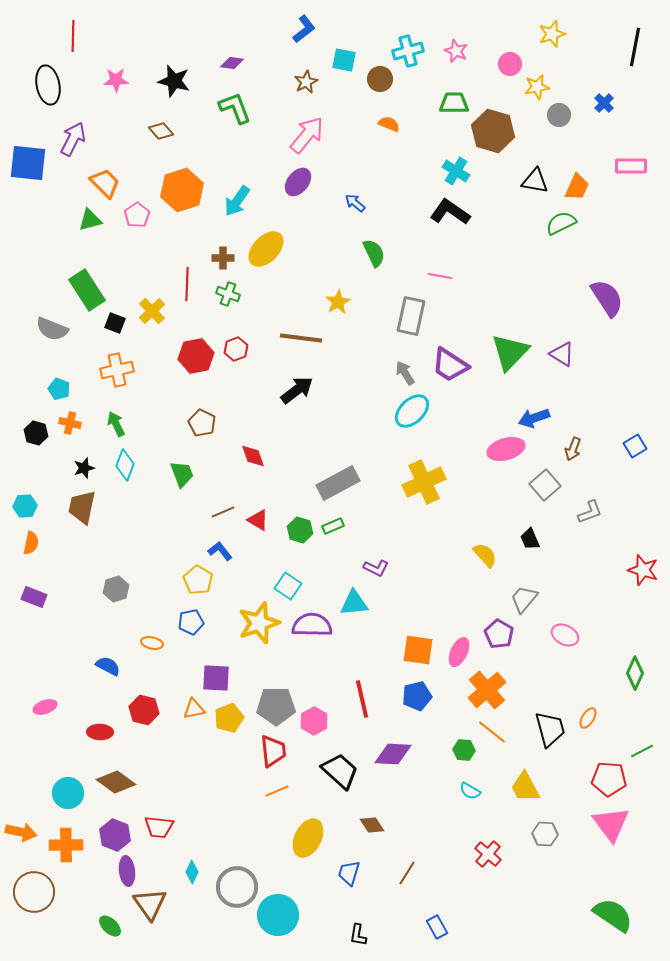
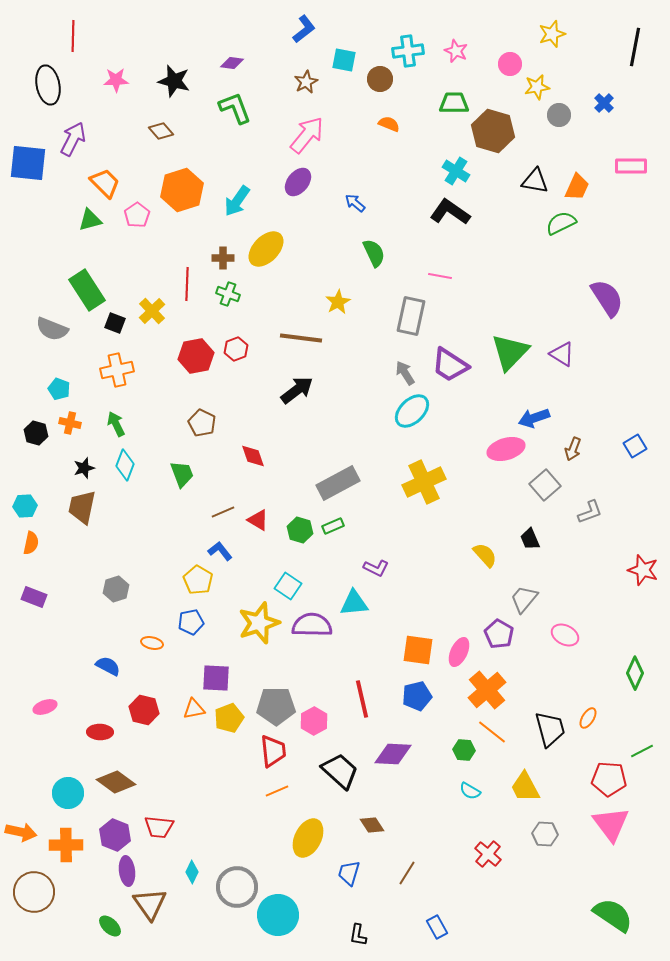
cyan cross at (408, 51): rotated 8 degrees clockwise
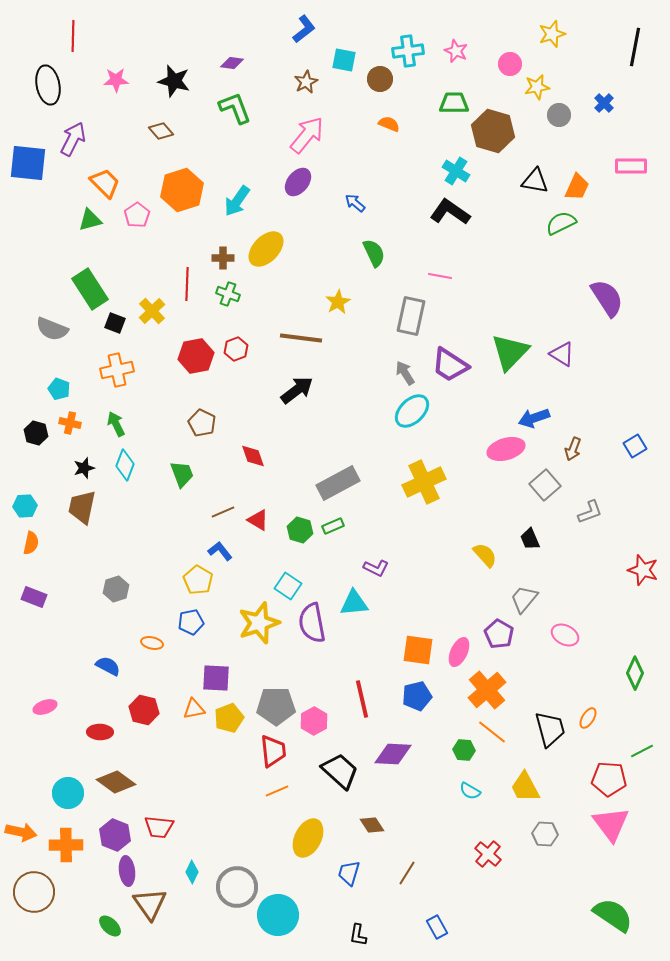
green rectangle at (87, 290): moved 3 px right, 1 px up
purple semicircle at (312, 625): moved 2 px up; rotated 102 degrees counterclockwise
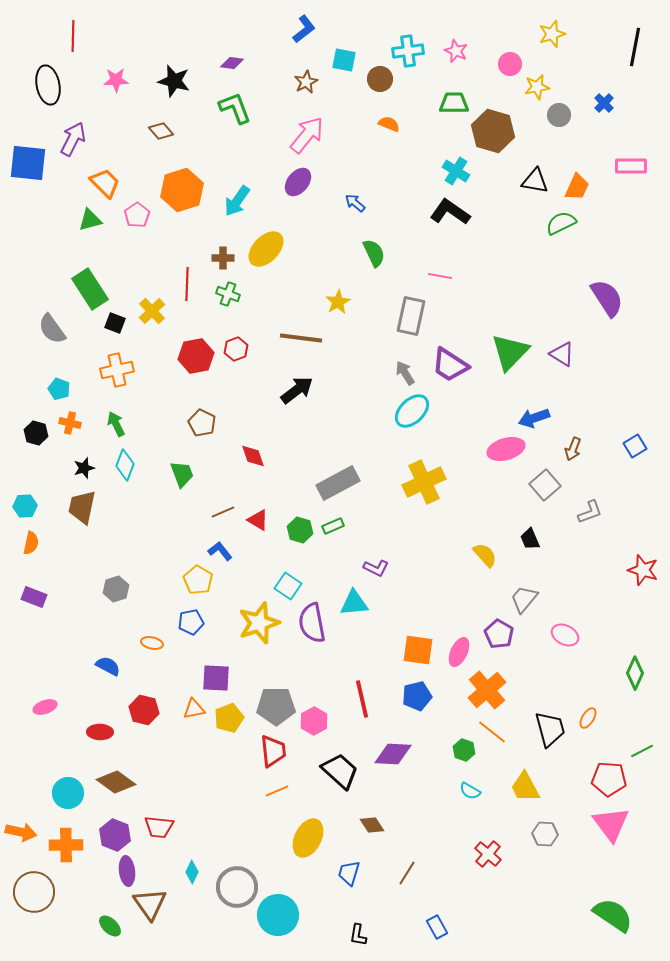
gray semicircle at (52, 329): rotated 32 degrees clockwise
green hexagon at (464, 750): rotated 15 degrees clockwise
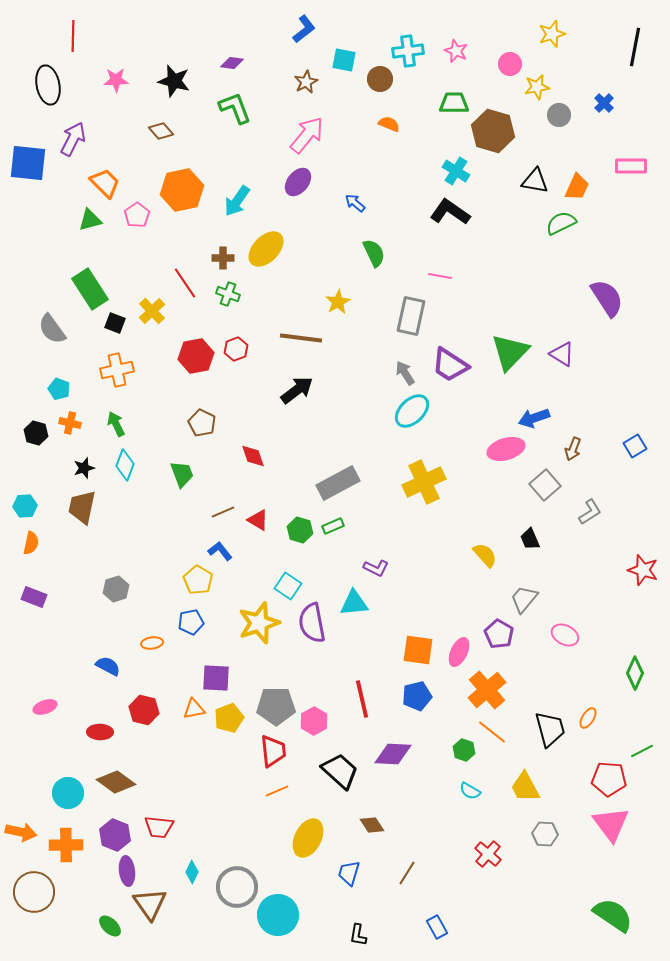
orange hexagon at (182, 190): rotated 6 degrees clockwise
red line at (187, 284): moved 2 px left, 1 px up; rotated 36 degrees counterclockwise
gray L-shape at (590, 512): rotated 12 degrees counterclockwise
orange ellipse at (152, 643): rotated 20 degrees counterclockwise
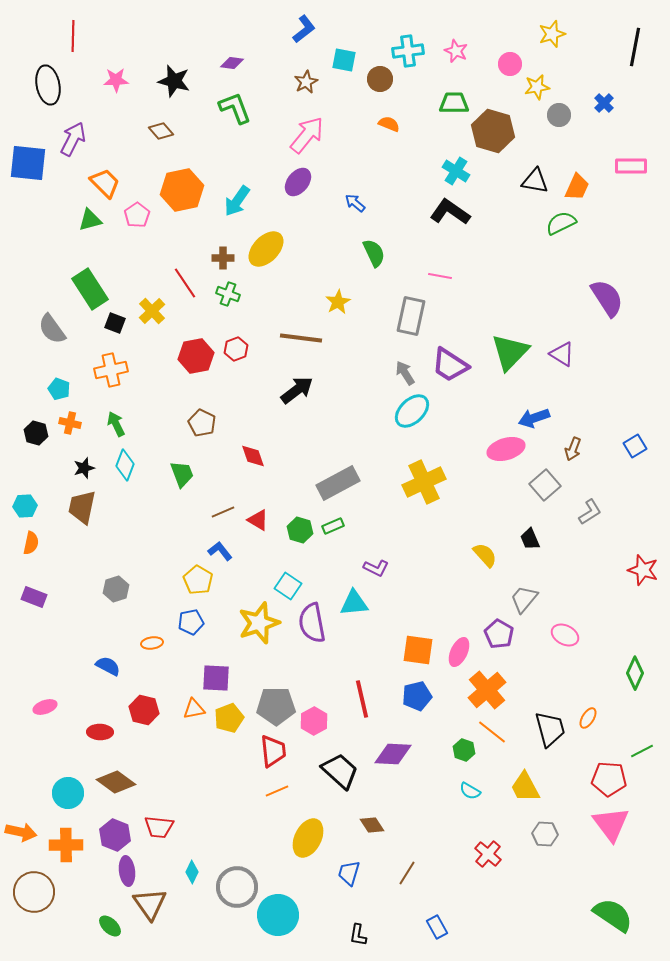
orange cross at (117, 370): moved 6 px left
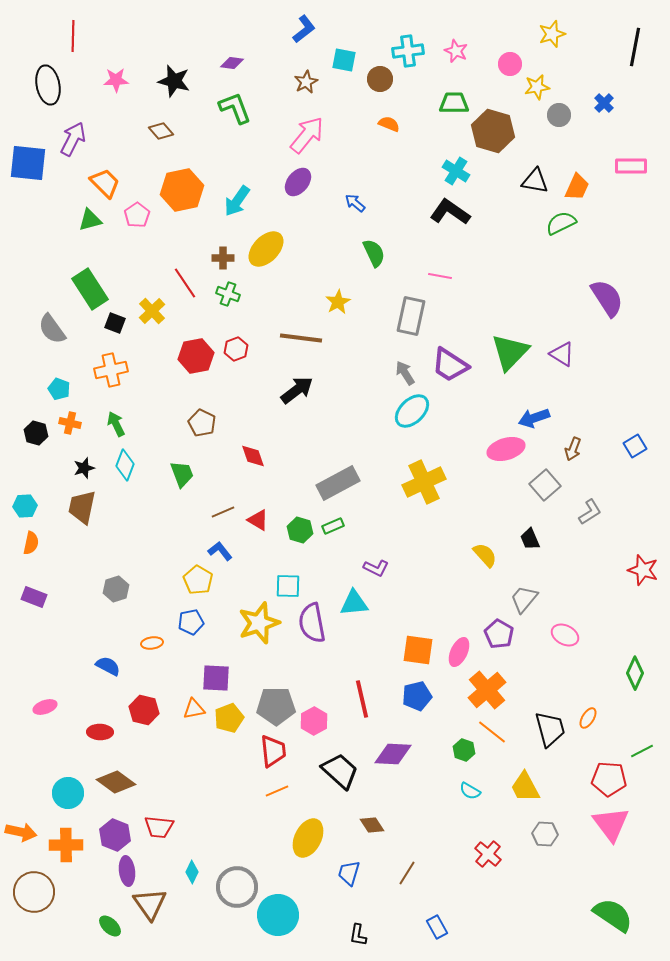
cyan square at (288, 586): rotated 32 degrees counterclockwise
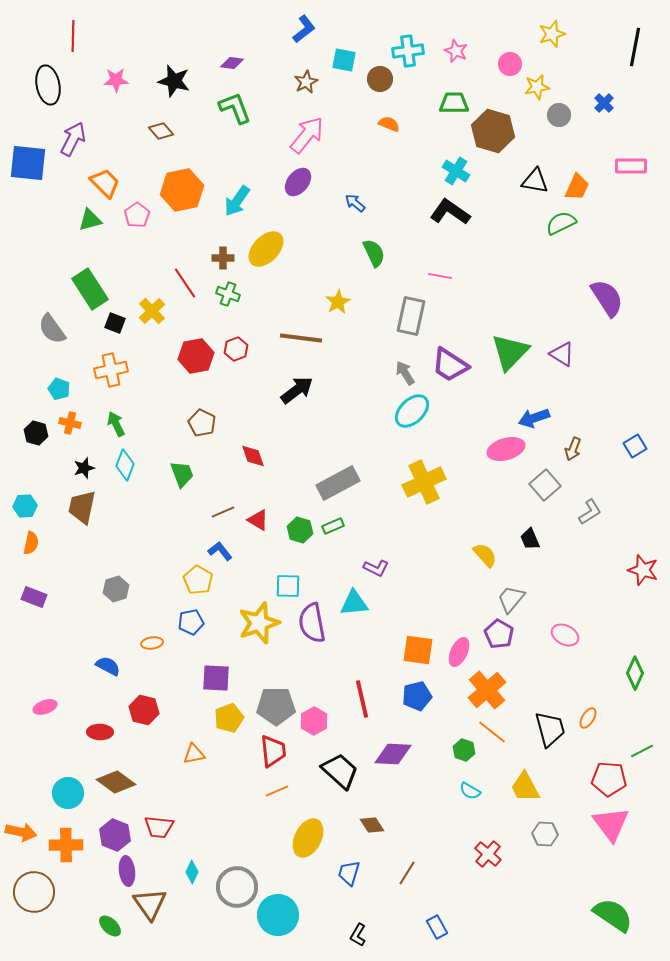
gray trapezoid at (524, 599): moved 13 px left
orange triangle at (194, 709): moved 45 px down
black L-shape at (358, 935): rotated 20 degrees clockwise
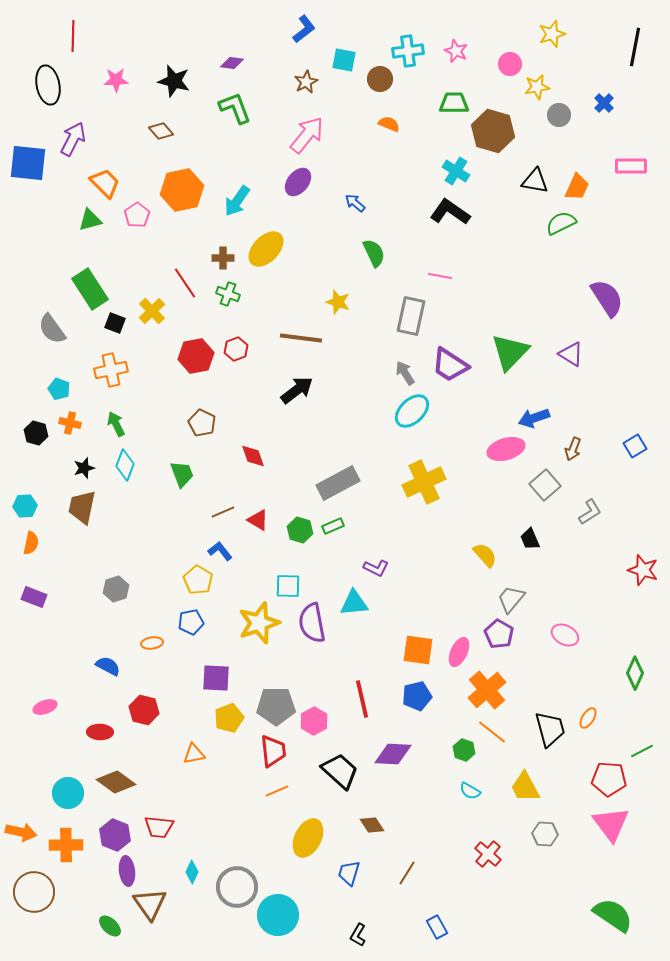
yellow star at (338, 302): rotated 25 degrees counterclockwise
purple triangle at (562, 354): moved 9 px right
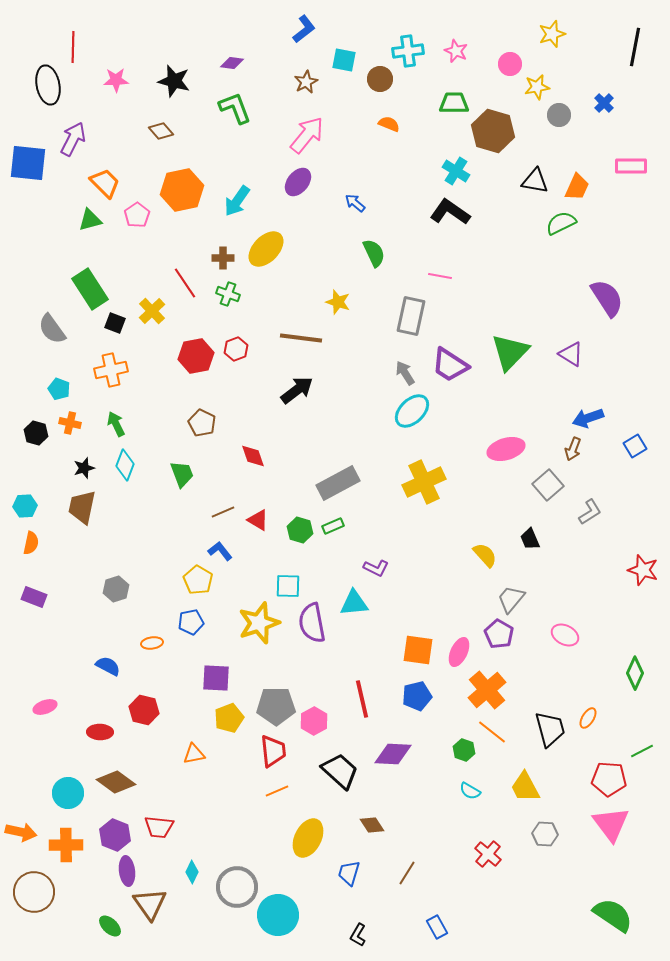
red line at (73, 36): moved 11 px down
blue arrow at (534, 418): moved 54 px right
gray square at (545, 485): moved 3 px right
